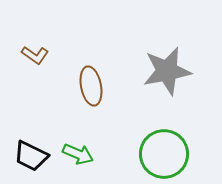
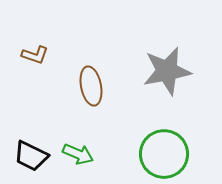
brown L-shape: rotated 16 degrees counterclockwise
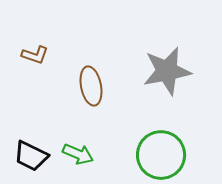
green circle: moved 3 px left, 1 px down
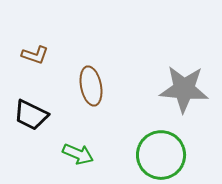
gray star: moved 17 px right, 18 px down; rotated 15 degrees clockwise
black trapezoid: moved 41 px up
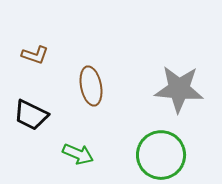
gray star: moved 5 px left
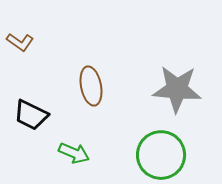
brown L-shape: moved 15 px left, 13 px up; rotated 16 degrees clockwise
gray star: moved 2 px left
green arrow: moved 4 px left, 1 px up
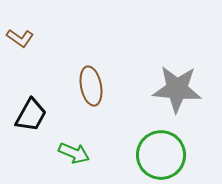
brown L-shape: moved 4 px up
black trapezoid: rotated 87 degrees counterclockwise
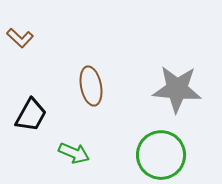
brown L-shape: rotated 8 degrees clockwise
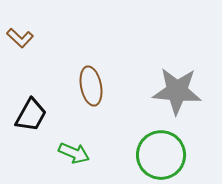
gray star: moved 2 px down
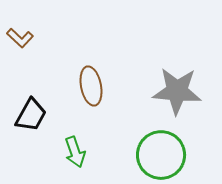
green arrow: moved 1 px right, 1 px up; rotated 48 degrees clockwise
